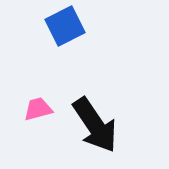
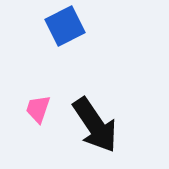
pink trapezoid: rotated 56 degrees counterclockwise
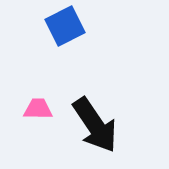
pink trapezoid: rotated 72 degrees clockwise
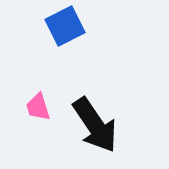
pink trapezoid: moved 2 px up; rotated 108 degrees counterclockwise
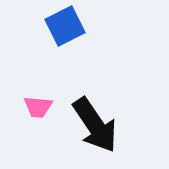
pink trapezoid: rotated 68 degrees counterclockwise
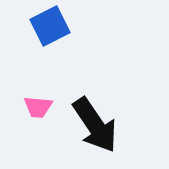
blue square: moved 15 px left
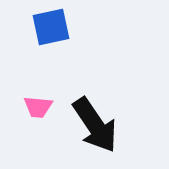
blue square: moved 1 px right, 1 px down; rotated 15 degrees clockwise
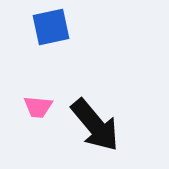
black arrow: rotated 6 degrees counterclockwise
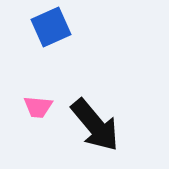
blue square: rotated 12 degrees counterclockwise
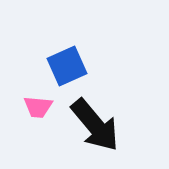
blue square: moved 16 px right, 39 px down
